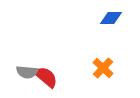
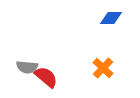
gray semicircle: moved 5 px up
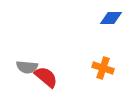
orange cross: rotated 25 degrees counterclockwise
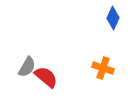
blue diamond: moved 2 px right; rotated 65 degrees counterclockwise
gray semicircle: rotated 65 degrees counterclockwise
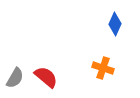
blue diamond: moved 2 px right, 6 px down
gray semicircle: moved 12 px left, 11 px down
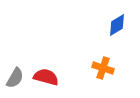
blue diamond: moved 2 px right, 1 px down; rotated 35 degrees clockwise
red semicircle: rotated 25 degrees counterclockwise
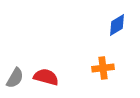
orange cross: rotated 25 degrees counterclockwise
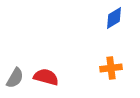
blue diamond: moved 3 px left, 7 px up
orange cross: moved 8 px right
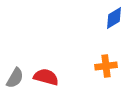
orange cross: moved 5 px left, 2 px up
